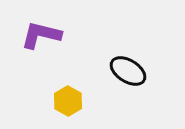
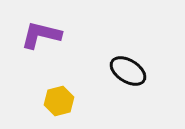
yellow hexagon: moved 9 px left; rotated 16 degrees clockwise
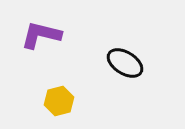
black ellipse: moved 3 px left, 8 px up
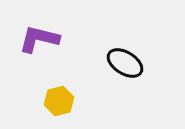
purple L-shape: moved 2 px left, 4 px down
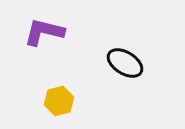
purple L-shape: moved 5 px right, 7 px up
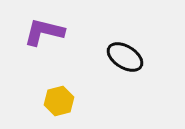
black ellipse: moved 6 px up
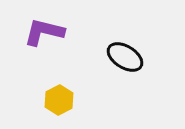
yellow hexagon: moved 1 px up; rotated 12 degrees counterclockwise
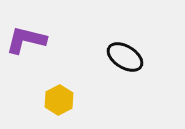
purple L-shape: moved 18 px left, 8 px down
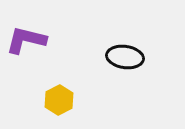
black ellipse: rotated 24 degrees counterclockwise
